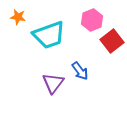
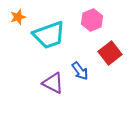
orange star: rotated 28 degrees counterclockwise
red square: moved 2 px left, 12 px down
purple triangle: rotated 40 degrees counterclockwise
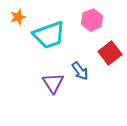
purple triangle: rotated 30 degrees clockwise
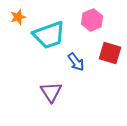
red square: rotated 35 degrees counterclockwise
blue arrow: moved 4 px left, 9 px up
purple triangle: moved 2 px left, 9 px down
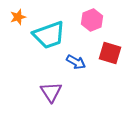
blue arrow: rotated 24 degrees counterclockwise
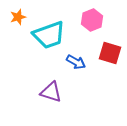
purple triangle: rotated 40 degrees counterclockwise
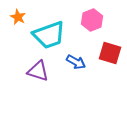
orange star: rotated 28 degrees counterclockwise
purple triangle: moved 13 px left, 21 px up
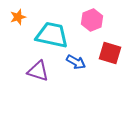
orange star: rotated 28 degrees clockwise
cyan trapezoid: moved 3 px right; rotated 148 degrees counterclockwise
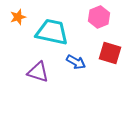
pink hexagon: moved 7 px right, 3 px up
cyan trapezoid: moved 3 px up
purple triangle: moved 1 px down
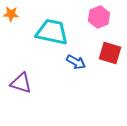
orange star: moved 7 px left, 3 px up; rotated 21 degrees clockwise
purple triangle: moved 17 px left, 11 px down
